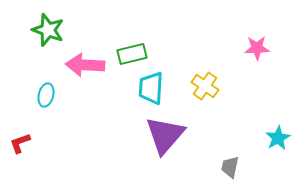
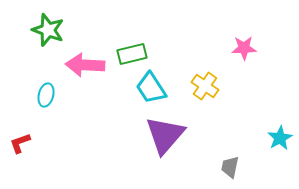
pink star: moved 13 px left
cyan trapezoid: rotated 36 degrees counterclockwise
cyan star: moved 2 px right
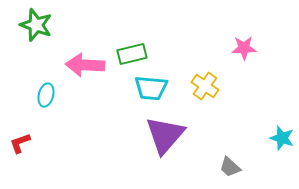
green star: moved 12 px left, 5 px up
cyan trapezoid: rotated 52 degrees counterclockwise
cyan star: moved 2 px right; rotated 25 degrees counterclockwise
gray trapezoid: rotated 60 degrees counterclockwise
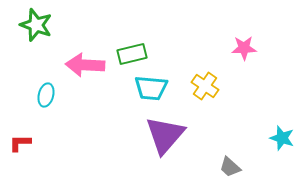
red L-shape: rotated 20 degrees clockwise
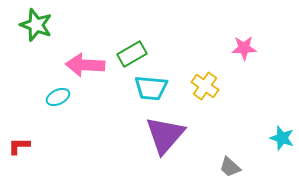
green rectangle: rotated 16 degrees counterclockwise
cyan ellipse: moved 12 px right, 2 px down; rotated 50 degrees clockwise
red L-shape: moved 1 px left, 3 px down
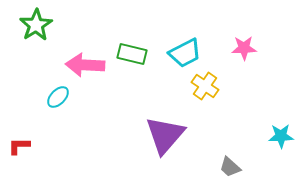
green star: rotated 20 degrees clockwise
green rectangle: rotated 44 degrees clockwise
cyan trapezoid: moved 34 px right, 35 px up; rotated 32 degrees counterclockwise
cyan ellipse: rotated 20 degrees counterclockwise
cyan star: moved 1 px left, 2 px up; rotated 20 degrees counterclockwise
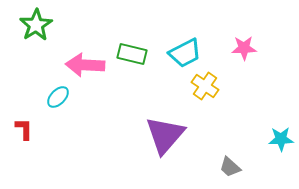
cyan star: moved 3 px down
red L-shape: moved 5 px right, 17 px up; rotated 90 degrees clockwise
